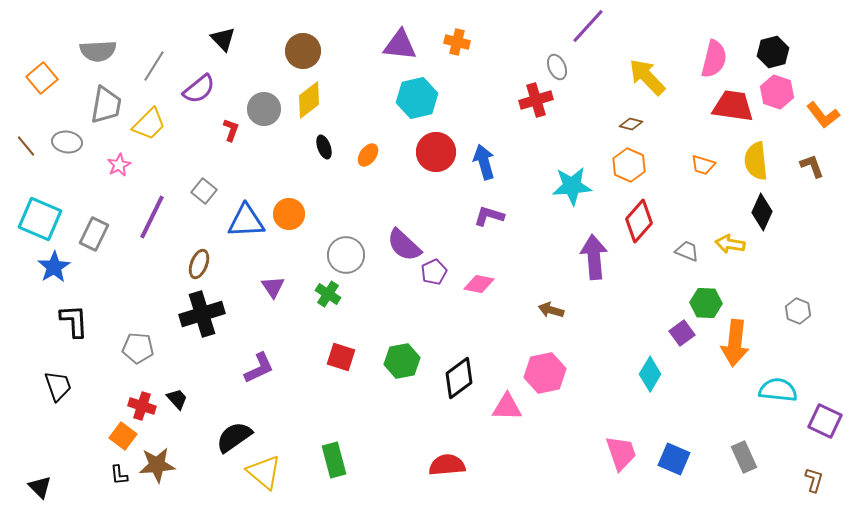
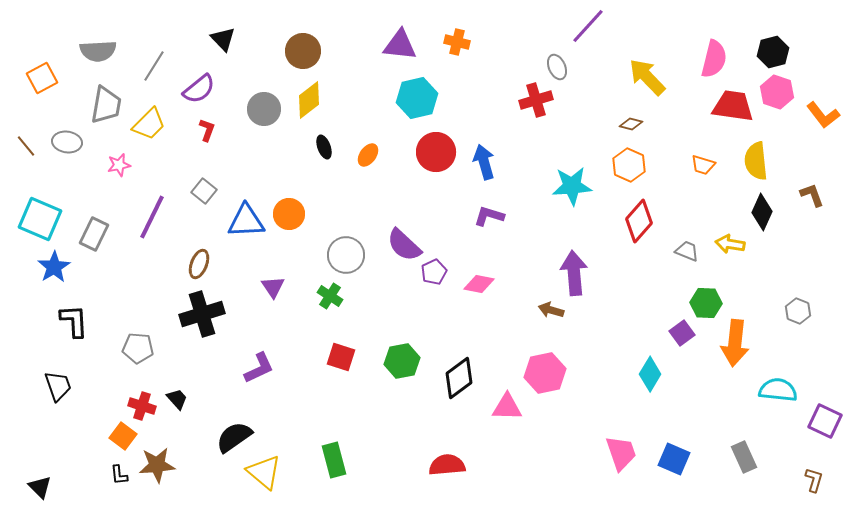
orange square at (42, 78): rotated 12 degrees clockwise
red L-shape at (231, 130): moved 24 px left
pink star at (119, 165): rotated 15 degrees clockwise
brown L-shape at (812, 166): moved 29 px down
purple arrow at (594, 257): moved 20 px left, 16 px down
green cross at (328, 294): moved 2 px right, 2 px down
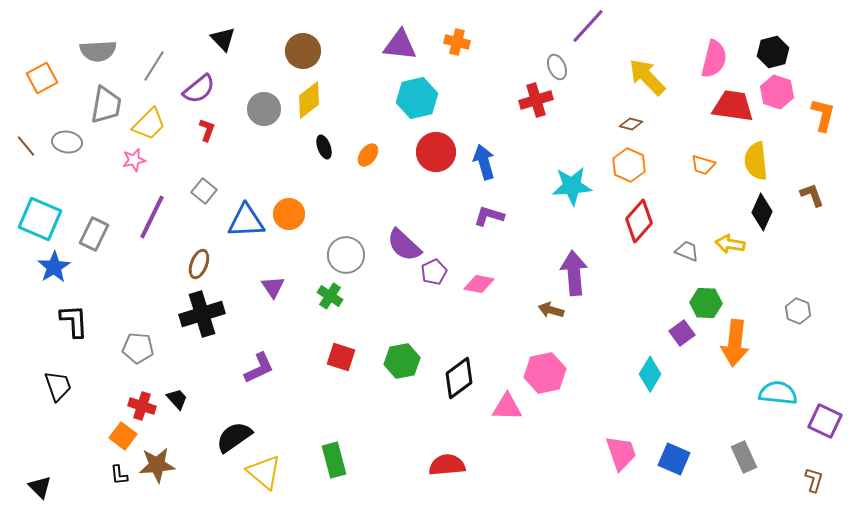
orange L-shape at (823, 115): rotated 128 degrees counterclockwise
pink star at (119, 165): moved 15 px right, 5 px up
cyan semicircle at (778, 390): moved 3 px down
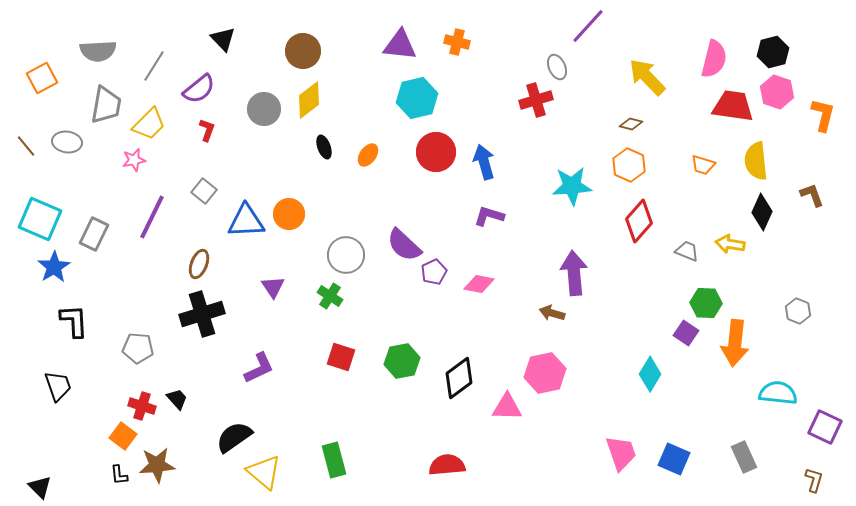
brown arrow at (551, 310): moved 1 px right, 3 px down
purple square at (682, 333): moved 4 px right; rotated 20 degrees counterclockwise
purple square at (825, 421): moved 6 px down
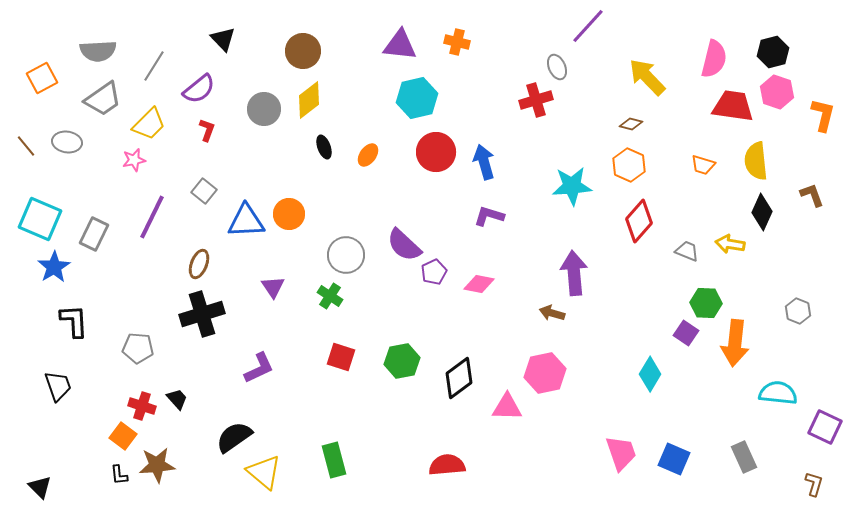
gray trapezoid at (106, 105): moved 3 px left, 6 px up; rotated 45 degrees clockwise
brown L-shape at (814, 480): moved 4 px down
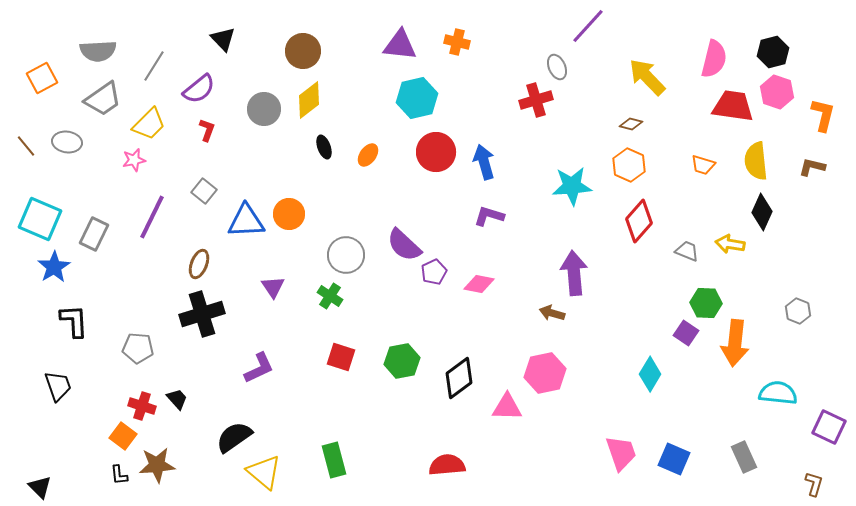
brown L-shape at (812, 195): moved 28 px up; rotated 56 degrees counterclockwise
purple square at (825, 427): moved 4 px right
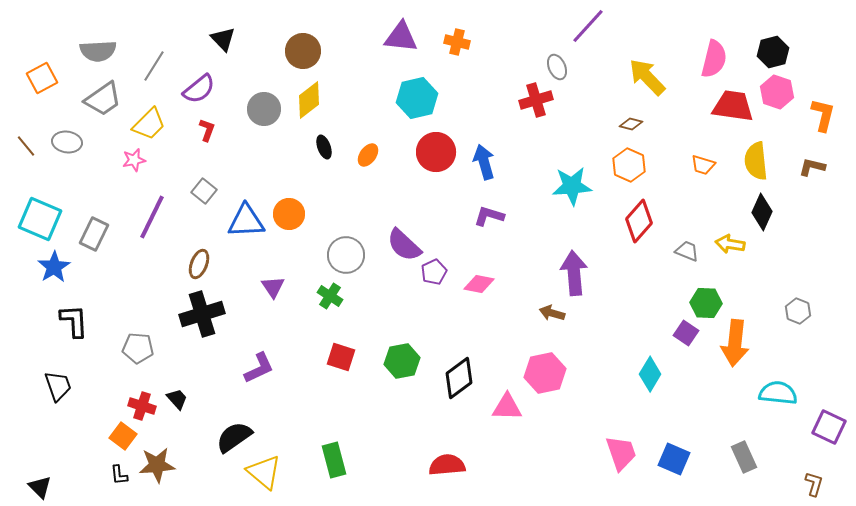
purple triangle at (400, 45): moved 1 px right, 8 px up
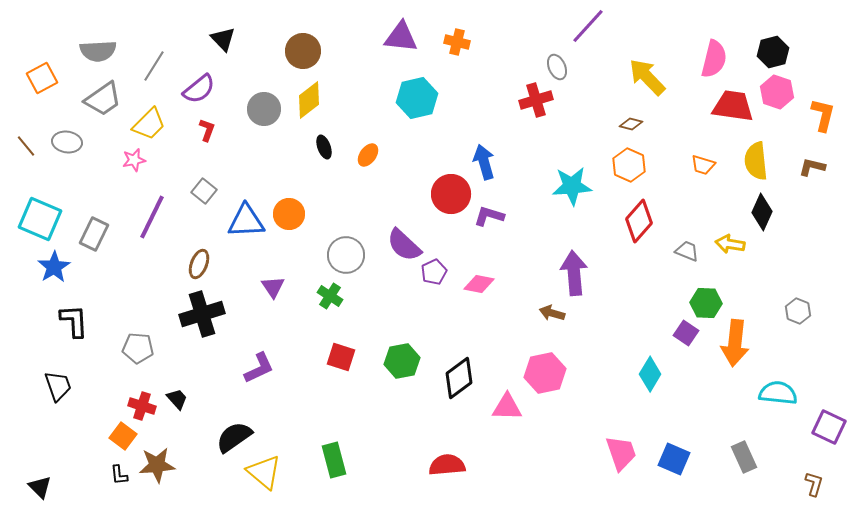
red circle at (436, 152): moved 15 px right, 42 px down
